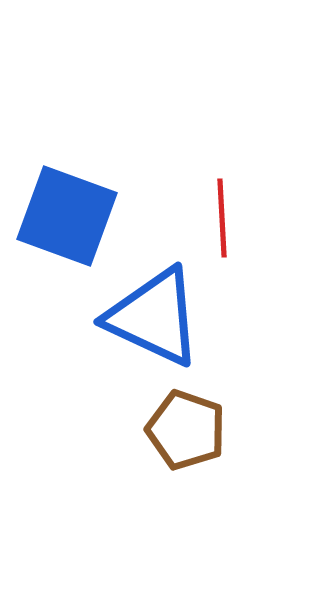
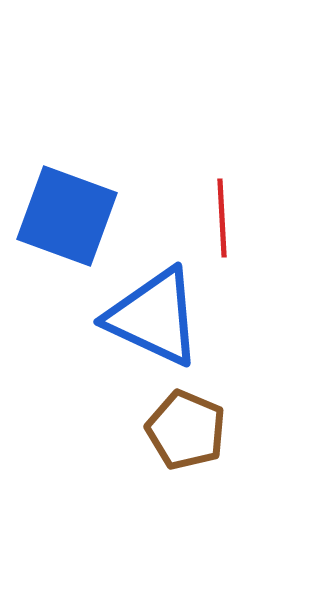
brown pentagon: rotated 4 degrees clockwise
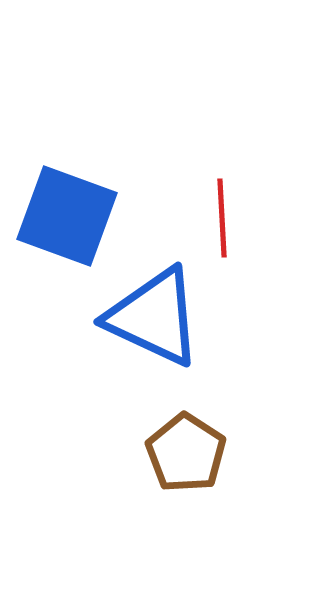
brown pentagon: moved 23 px down; rotated 10 degrees clockwise
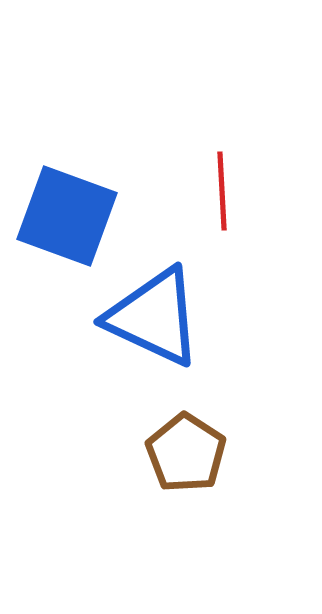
red line: moved 27 px up
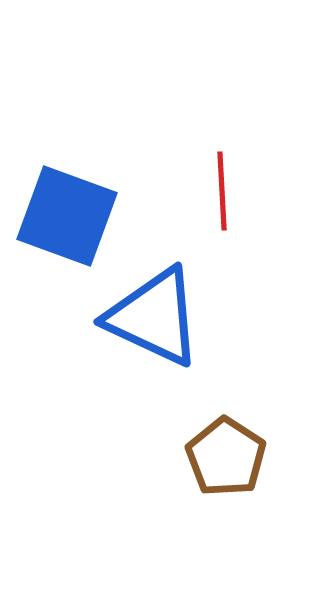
brown pentagon: moved 40 px right, 4 px down
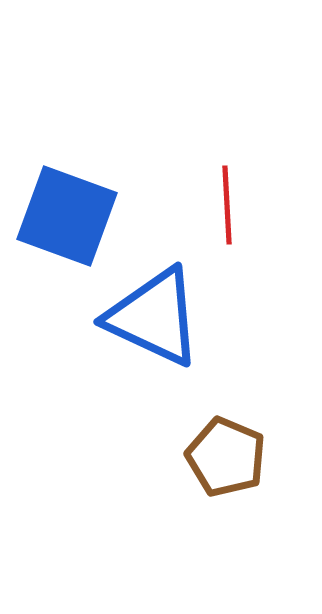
red line: moved 5 px right, 14 px down
brown pentagon: rotated 10 degrees counterclockwise
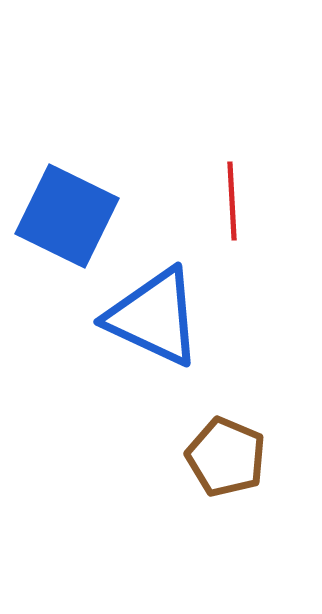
red line: moved 5 px right, 4 px up
blue square: rotated 6 degrees clockwise
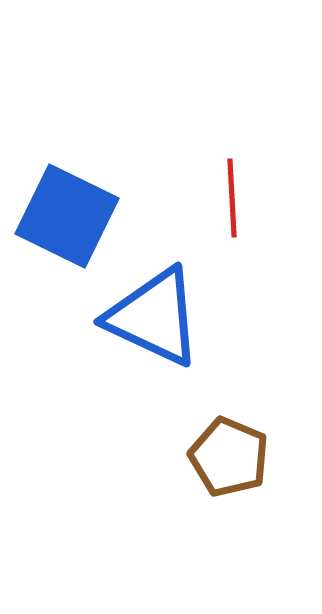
red line: moved 3 px up
brown pentagon: moved 3 px right
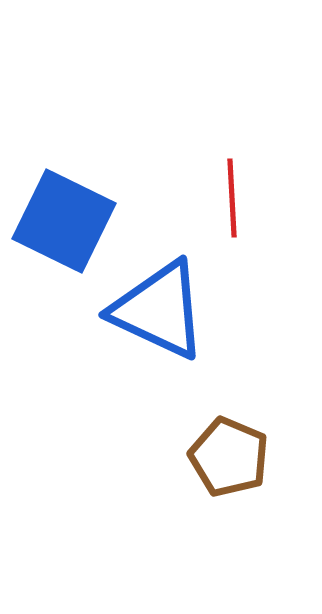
blue square: moved 3 px left, 5 px down
blue triangle: moved 5 px right, 7 px up
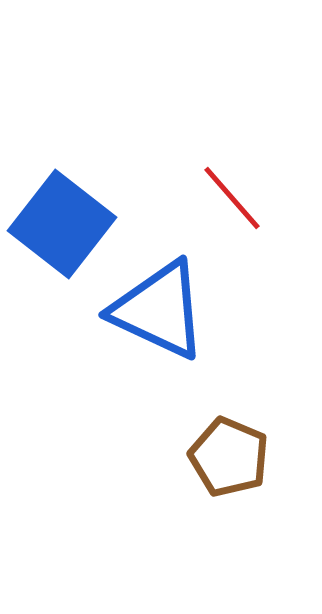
red line: rotated 38 degrees counterclockwise
blue square: moved 2 px left, 3 px down; rotated 12 degrees clockwise
